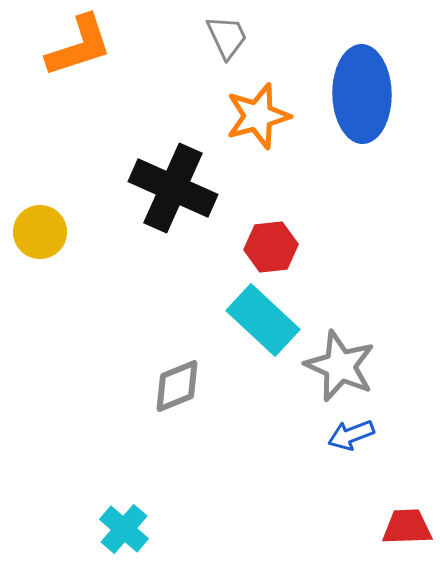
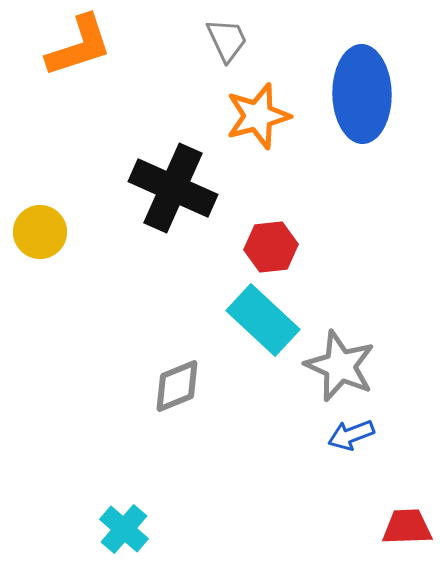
gray trapezoid: moved 3 px down
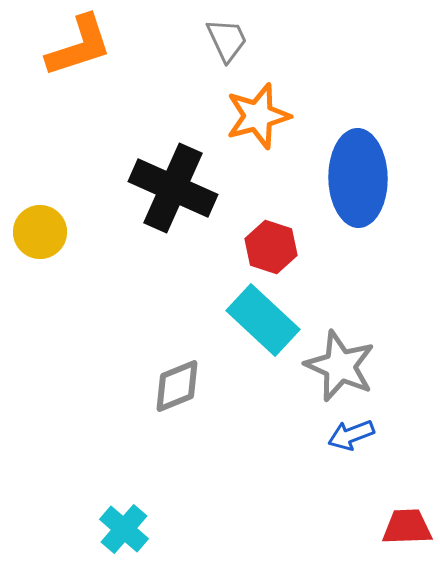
blue ellipse: moved 4 px left, 84 px down
red hexagon: rotated 24 degrees clockwise
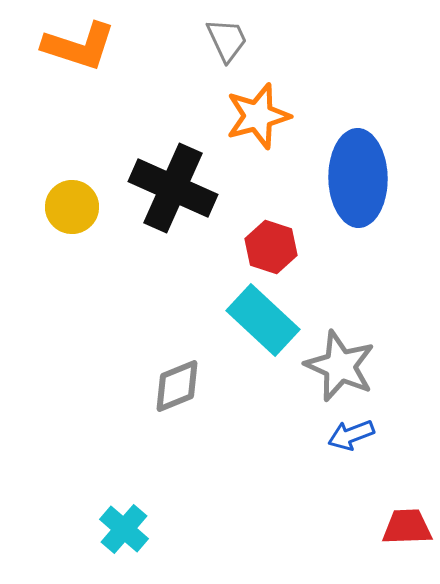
orange L-shape: rotated 36 degrees clockwise
yellow circle: moved 32 px right, 25 px up
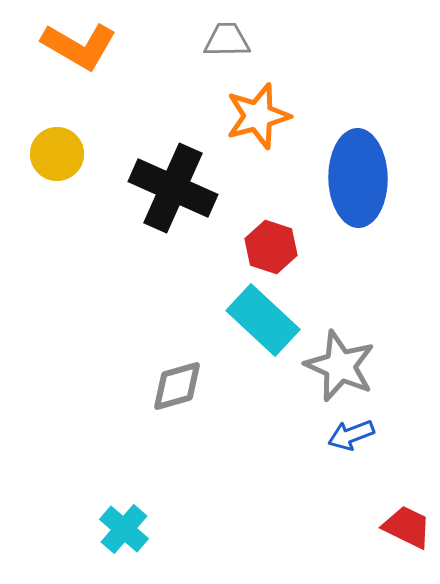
gray trapezoid: rotated 66 degrees counterclockwise
orange L-shape: rotated 12 degrees clockwise
yellow circle: moved 15 px left, 53 px up
gray diamond: rotated 6 degrees clockwise
red trapezoid: rotated 28 degrees clockwise
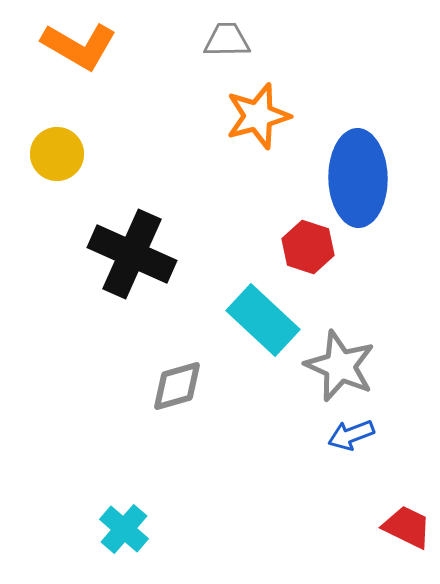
black cross: moved 41 px left, 66 px down
red hexagon: moved 37 px right
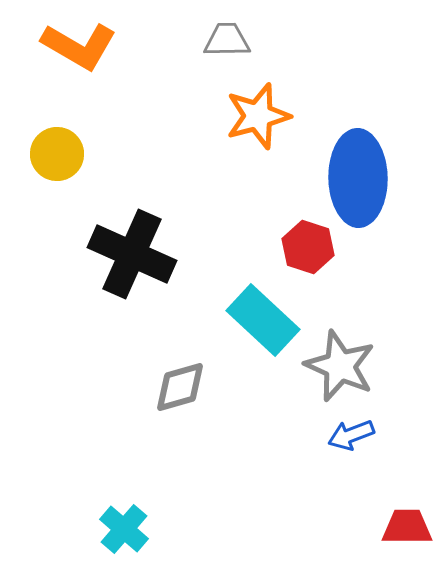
gray diamond: moved 3 px right, 1 px down
red trapezoid: rotated 26 degrees counterclockwise
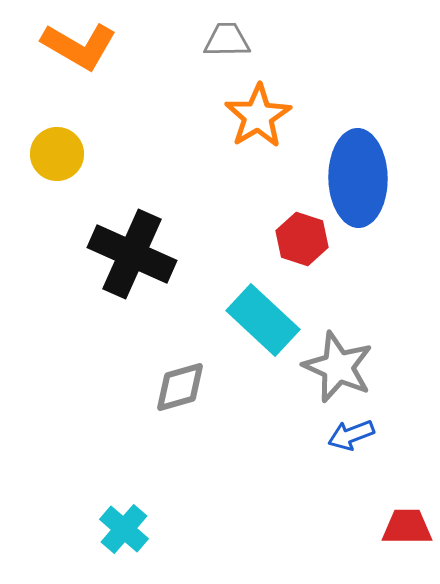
orange star: rotated 16 degrees counterclockwise
red hexagon: moved 6 px left, 8 px up
gray star: moved 2 px left, 1 px down
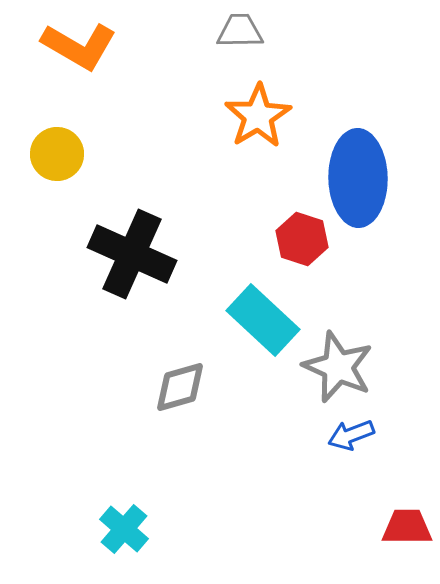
gray trapezoid: moved 13 px right, 9 px up
